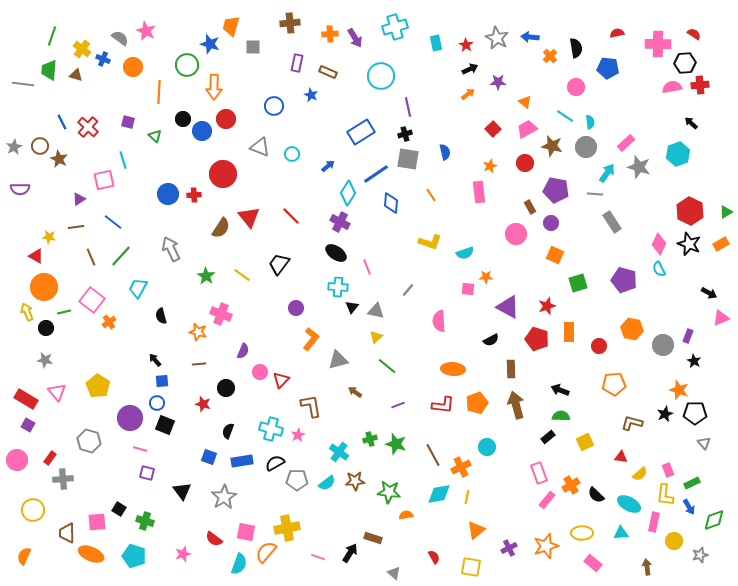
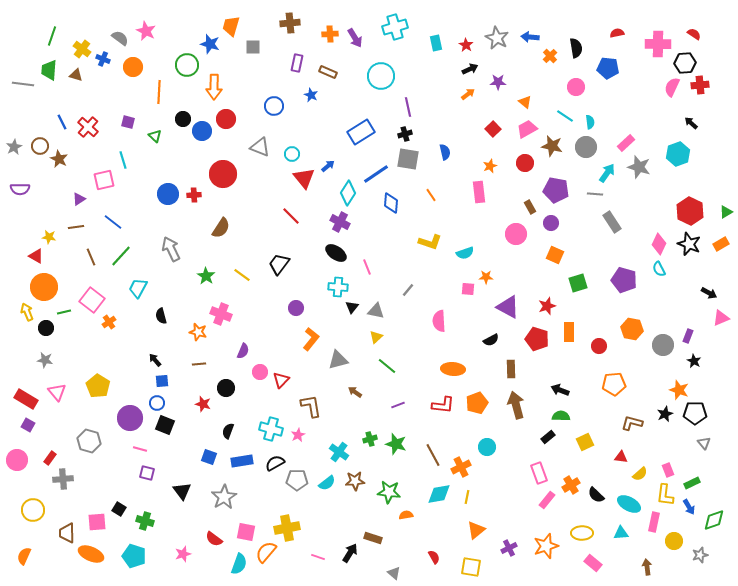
pink semicircle at (672, 87): rotated 54 degrees counterclockwise
red triangle at (249, 217): moved 55 px right, 39 px up
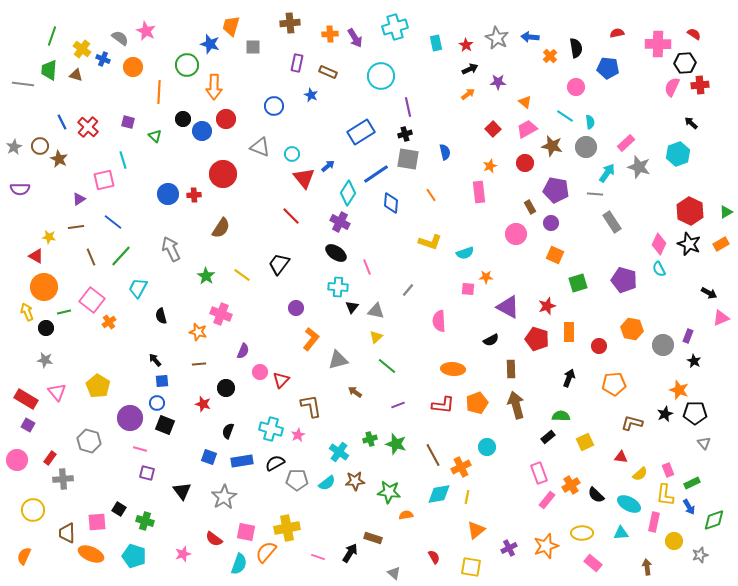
black arrow at (560, 390): moved 9 px right, 12 px up; rotated 90 degrees clockwise
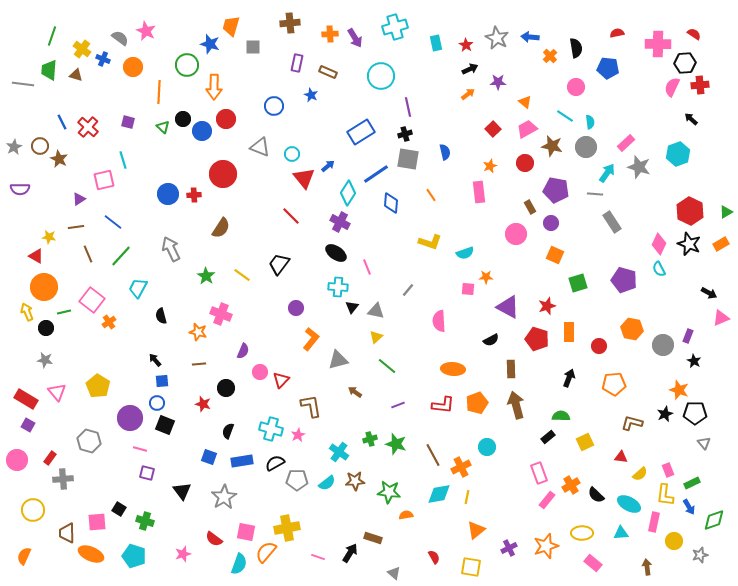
black arrow at (691, 123): moved 4 px up
green triangle at (155, 136): moved 8 px right, 9 px up
brown line at (91, 257): moved 3 px left, 3 px up
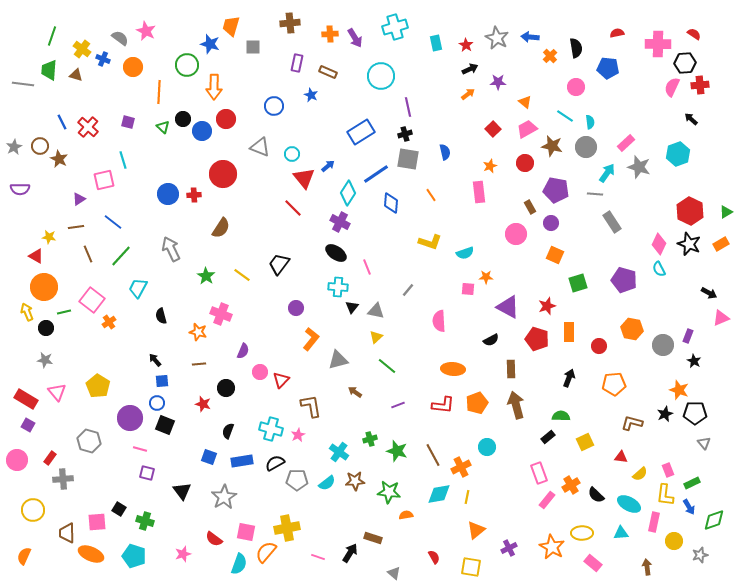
red line at (291, 216): moved 2 px right, 8 px up
green star at (396, 444): moved 1 px right, 7 px down
orange star at (546, 546): moved 6 px right, 1 px down; rotated 25 degrees counterclockwise
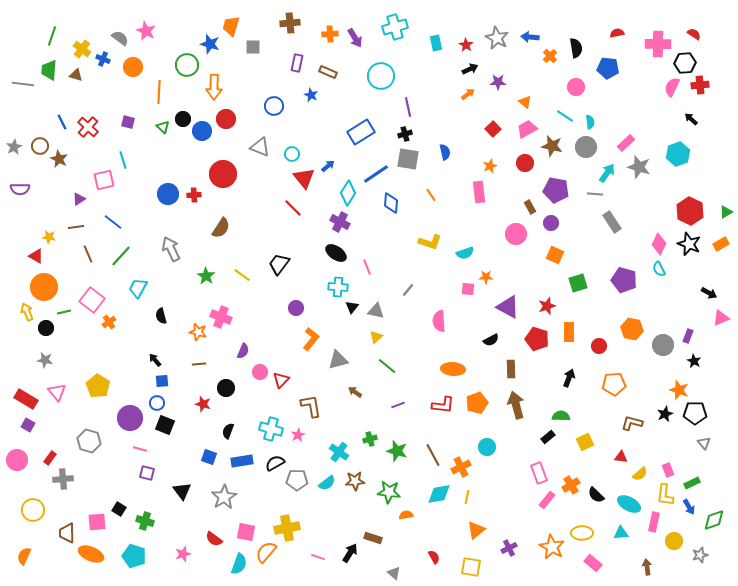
pink cross at (221, 314): moved 3 px down
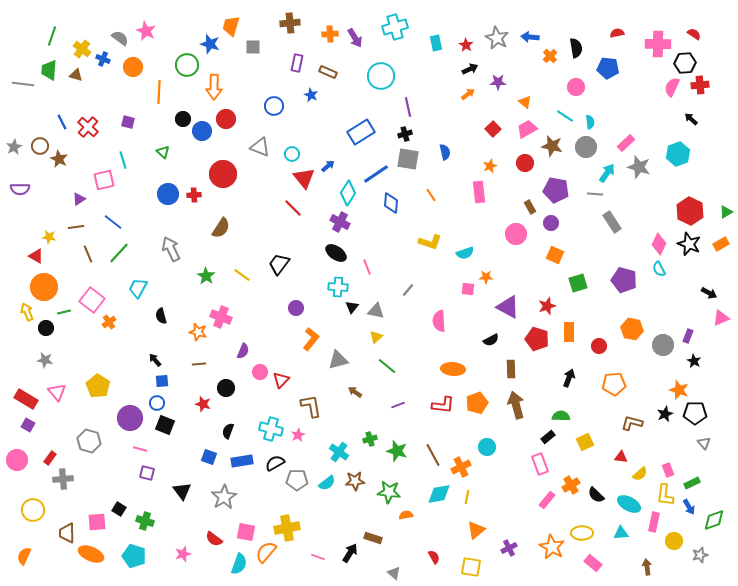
green triangle at (163, 127): moved 25 px down
green line at (121, 256): moved 2 px left, 3 px up
pink rectangle at (539, 473): moved 1 px right, 9 px up
